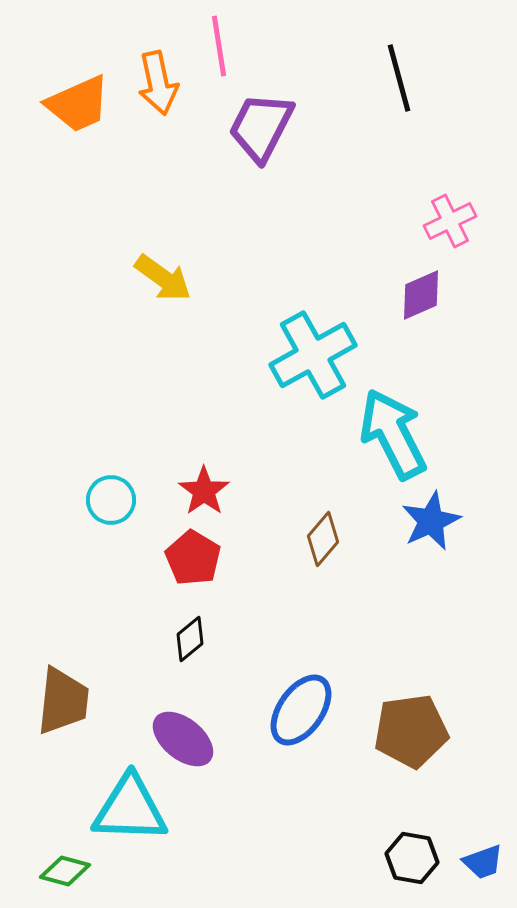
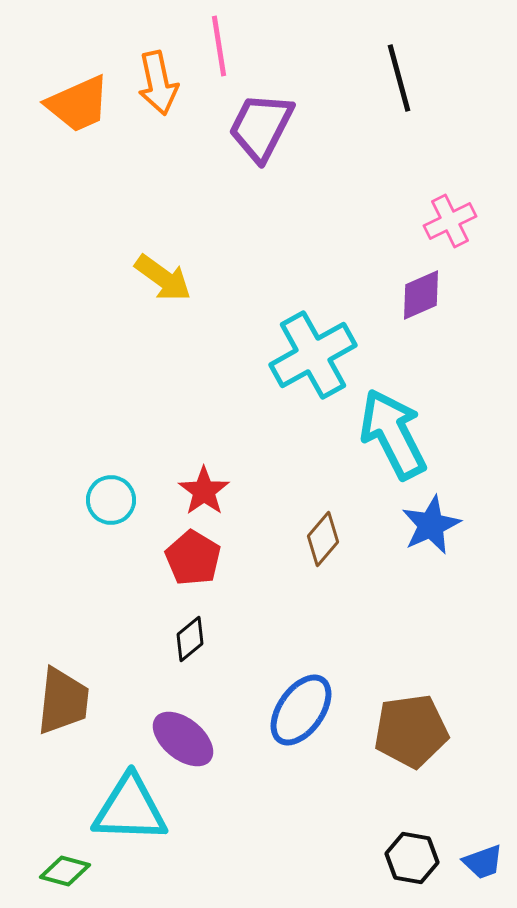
blue star: moved 4 px down
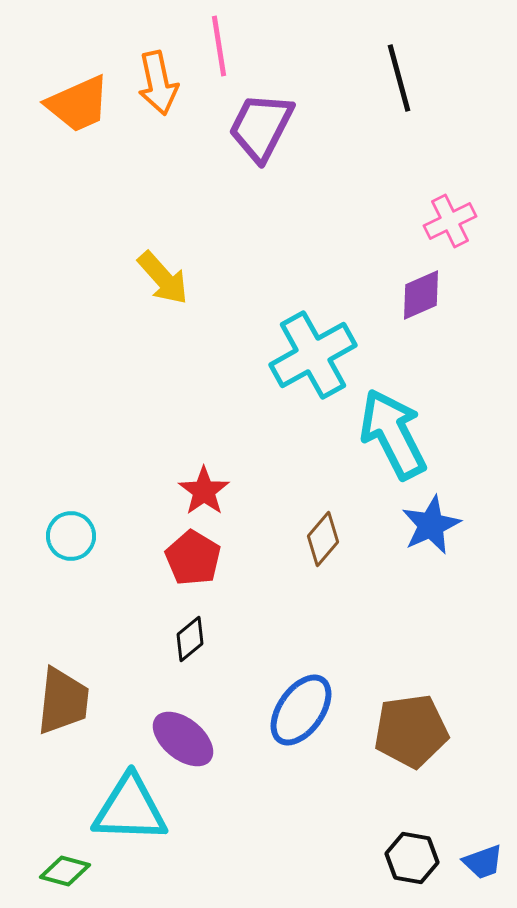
yellow arrow: rotated 12 degrees clockwise
cyan circle: moved 40 px left, 36 px down
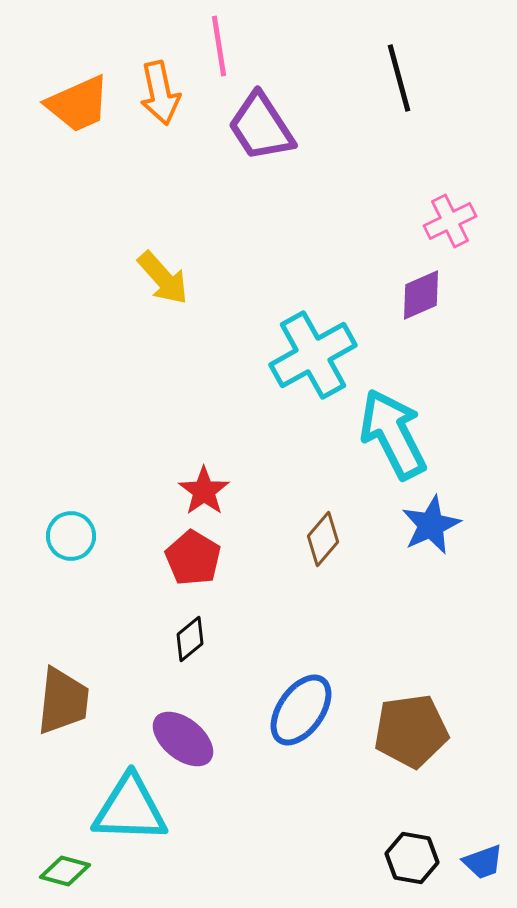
orange arrow: moved 2 px right, 10 px down
purple trapezoid: rotated 60 degrees counterclockwise
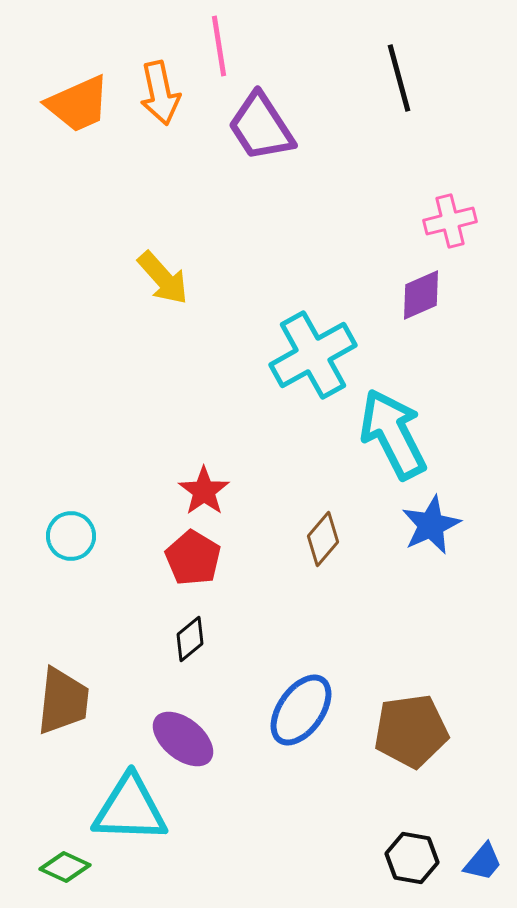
pink cross: rotated 12 degrees clockwise
blue trapezoid: rotated 30 degrees counterclockwise
green diamond: moved 4 px up; rotated 9 degrees clockwise
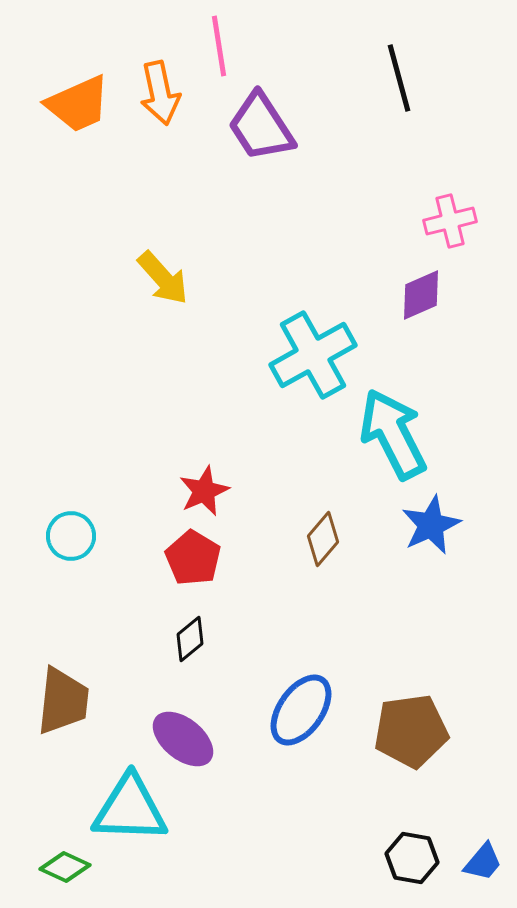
red star: rotated 12 degrees clockwise
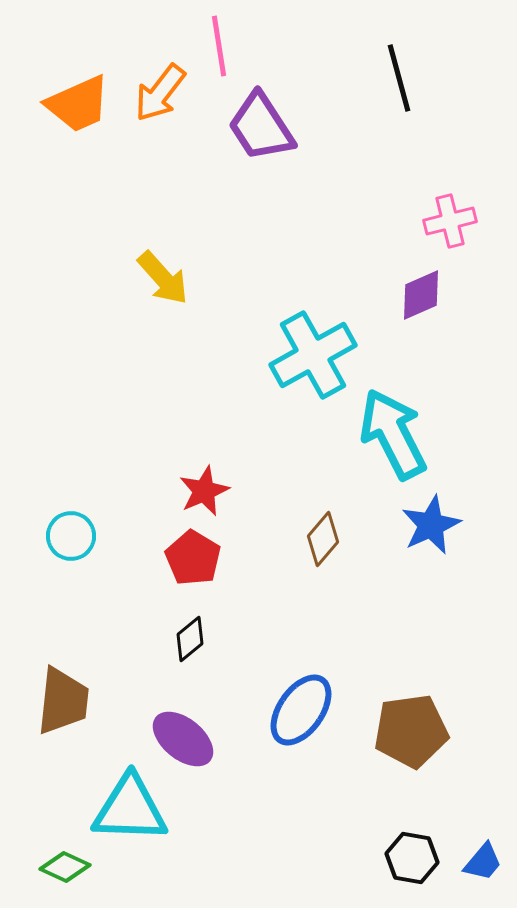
orange arrow: rotated 50 degrees clockwise
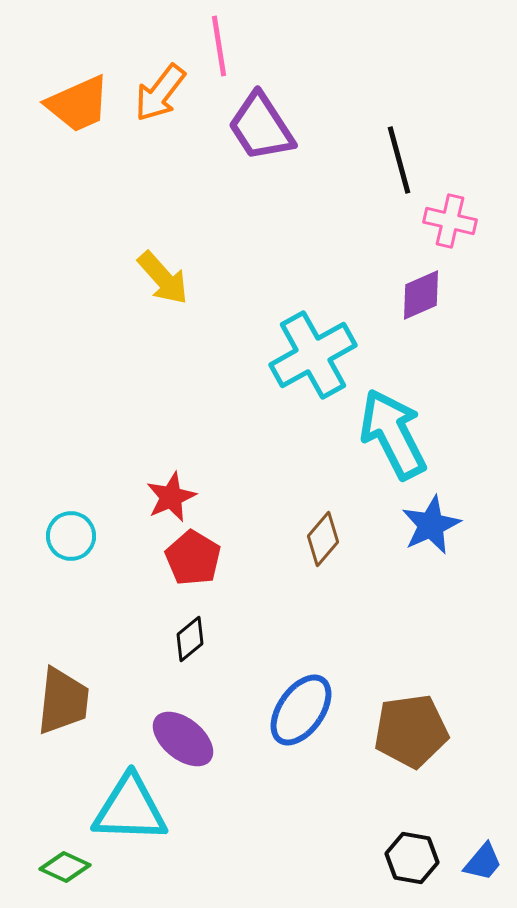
black line: moved 82 px down
pink cross: rotated 27 degrees clockwise
red star: moved 33 px left, 6 px down
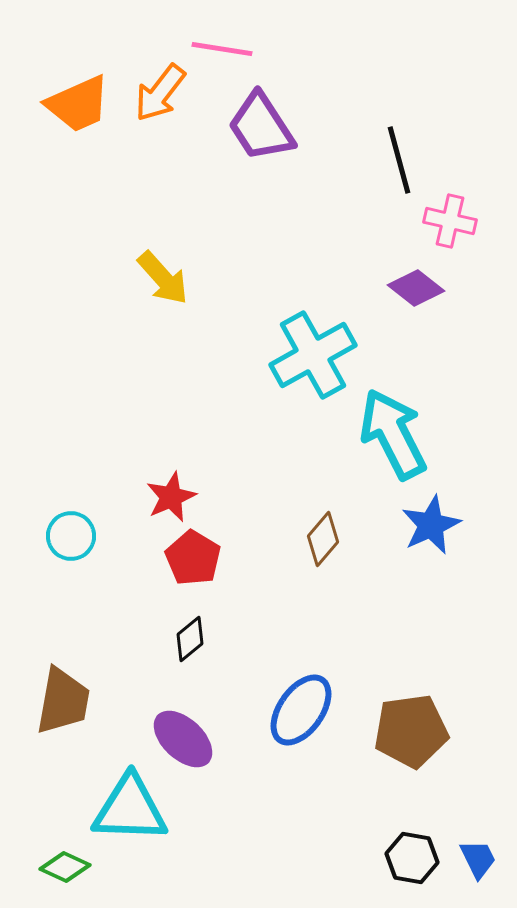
pink line: moved 3 px right, 3 px down; rotated 72 degrees counterclockwise
purple diamond: moved 5 px left, 7 px up; rotated 62 degrees clockwise
brown trapezoid: rotated 4 degrees clockwise
purple ellipse: rotated 4 degrees clockwise
blue trapezoid: moved 5 px left, 3 px up; rotated 66 degrees counterclockwise
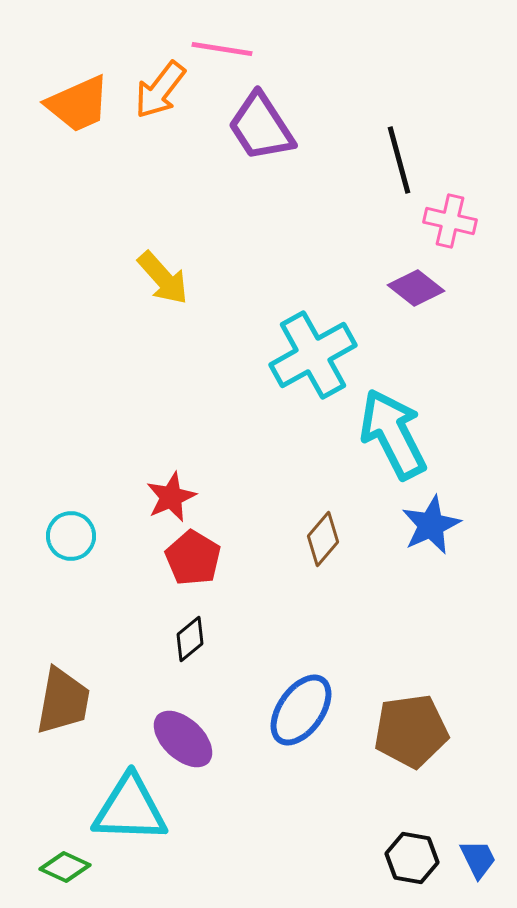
orange arrow: moved 3 px up
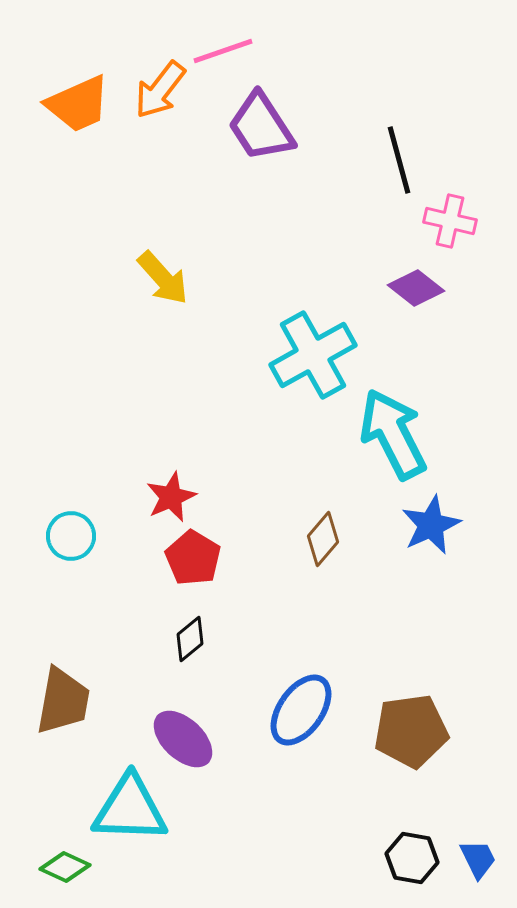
pink line: moved 1 px right, 2 px down; rotated 28 degrees counterclockwise
